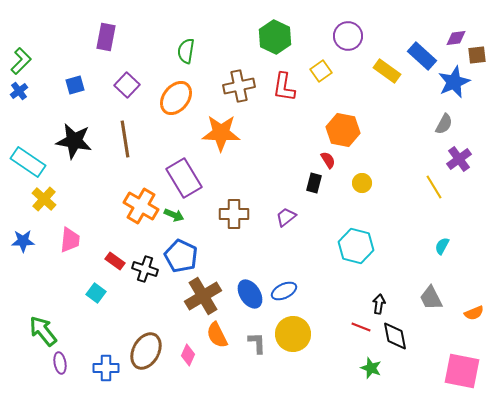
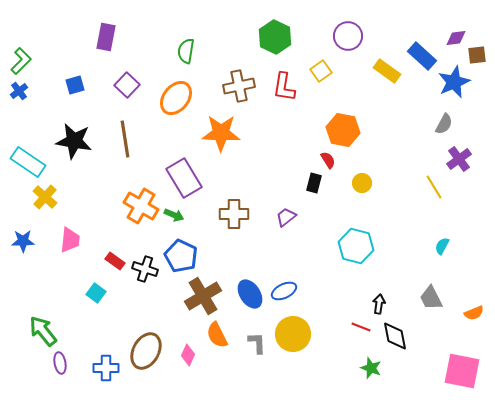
yellow cross at (44, 199): moved 1 px right, 2 px up
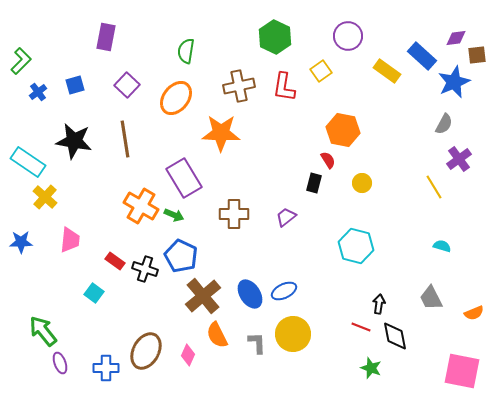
blue cross at (19, 91): moved 19 px right, 1 px down
blue star at (23, 241): moved 2 px left, 1 px down
cyan semicircle at (442, 246): rotated 78 degrees clockwise
cyan square at (96, 293): moved 2 px left
brown cross at (203, 296): rotated 9 degrees counterclockwise
purple ellipse at (60, 363): rotated 10 degrees counterclockwise
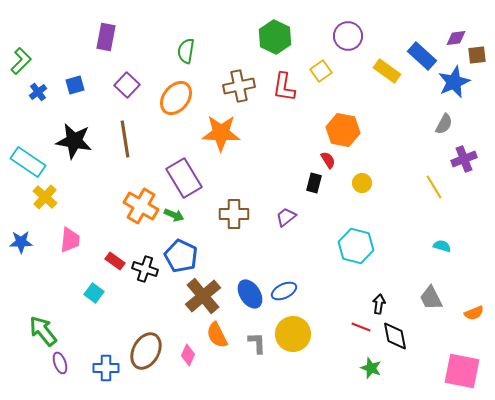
purple cross at (459, 159): moved 5 px right; rotated 15 degrees clockwise
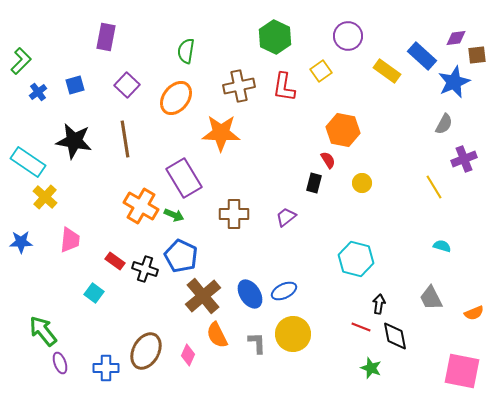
cyan hexagon at (356, 246): moved 13 px down
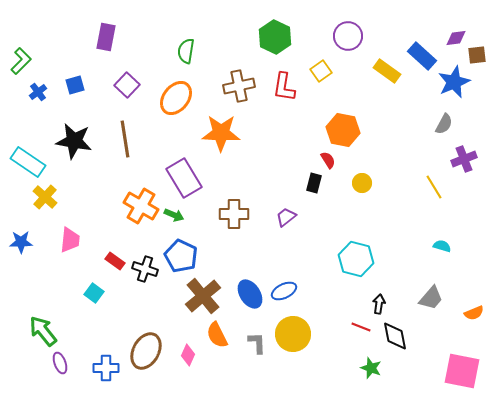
gray trapezoid at (431, 298): rotated 112 degrees counterclockwise
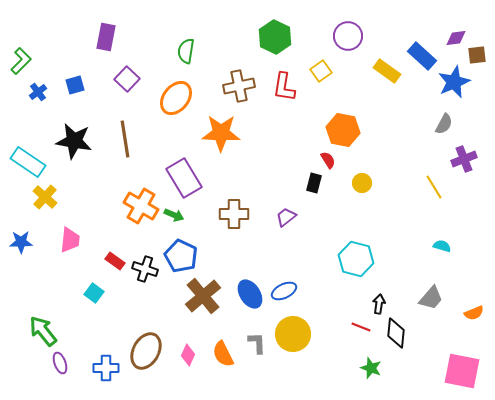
purple square at (127, 85): moved 6 px up
orange semicircle at (217, 335): moved 6 px right, 19 px down
black diamond at (395, 336): moved 1 px right, 3 px up; rotated 16 degrees clockwise
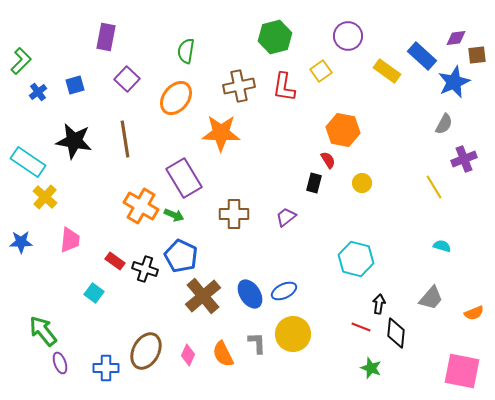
green hexagon at (275, 37): rotated 20 degrees clockwise
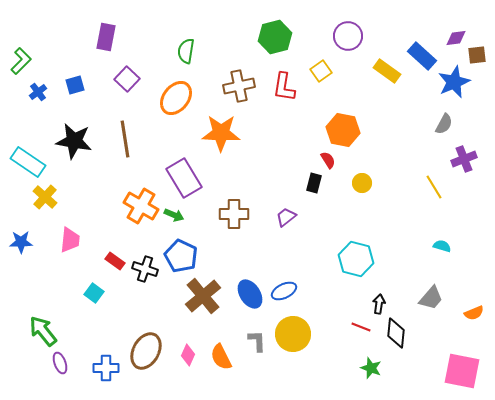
gray L-shape at (257, 343): moved 2 px up
orange semicircle at (223, 354): moved 2 px left, 3 px down
